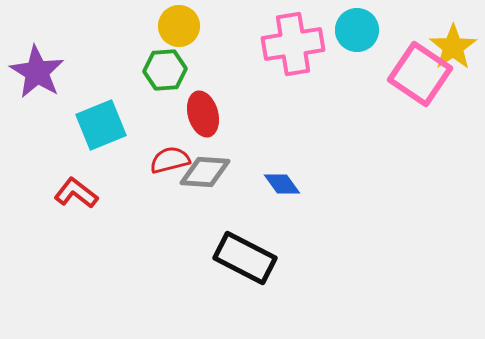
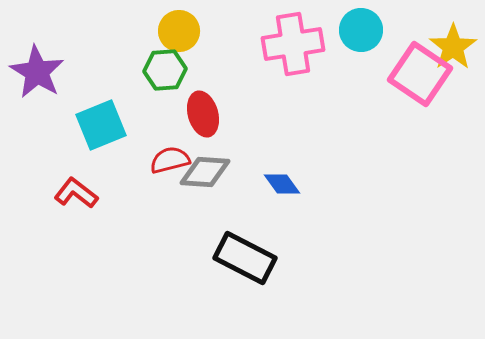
yellow circle: moved 5 px down
cyan circle: moved 4 px right
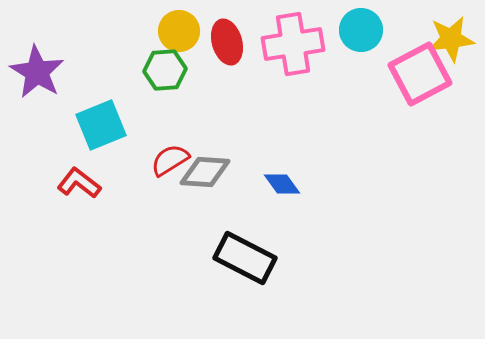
yellow star: moved 2 px left, 8 px up; rotated 27 degrees clockwise
pink square: rotated 28 degrees clockwise
red ellipse: moved 24 px right, 72 px up
red semicircle: rotated 18 degrees counterclockwise
red L-shape: moved 3 px right, 10 px up
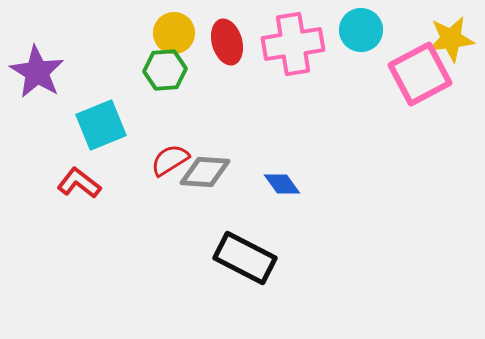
yellow circle: moved 5 px left, 2 px down
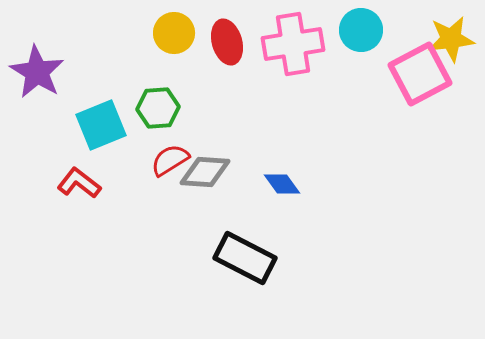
green hexagon: moved 7 px left, 38 px down
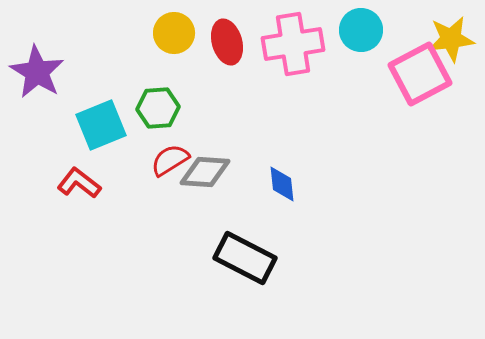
blue diamond: rotated 30 degrees clockwise
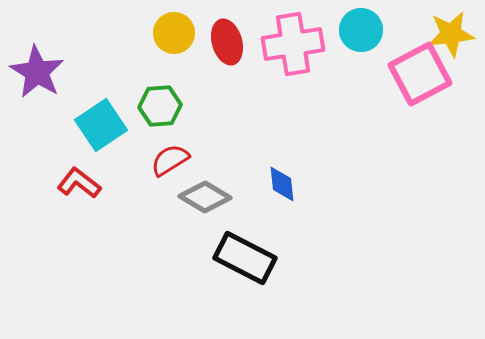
yellow star: moved 5 px up
green hexagon: moved 2 px right, 2 px up
cyan square: rotated 12 degrees counterclockwise
gray diamond: moved 25 px down; rotated 27 degrees clockwise
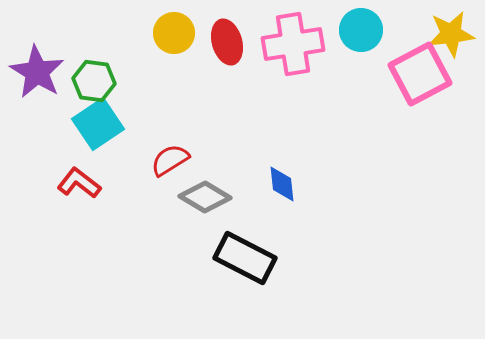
green hexagon: moved 66 px left, 25 px up; rotated 12 degrees clockwise
cyan square: moved 3 px left, 1 px up
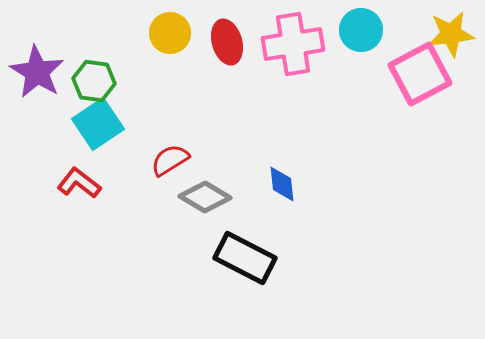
yellow circle: moved 4 px left
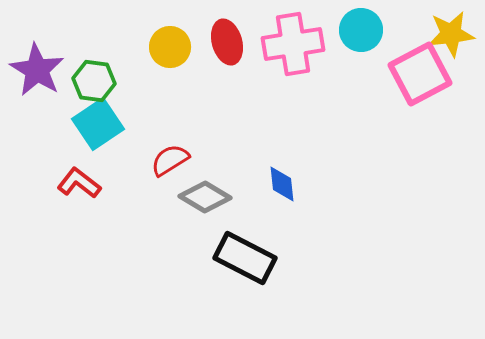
yellow circle: moved 14 px down
purple star: moved 2 px up
